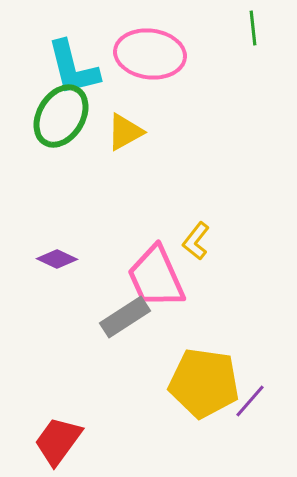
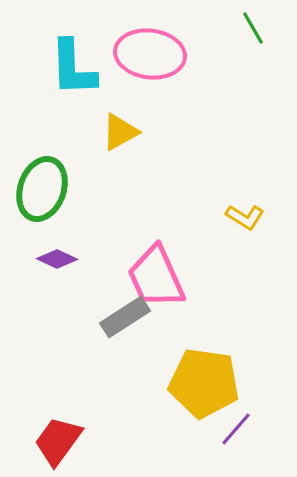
green line: rotated 24 degrees counterclockwise
cyan L-shape: rotated 12 degrees clockwise
green ellipse: moved 19 px left, 73 px down; rotated 12 degrees counterclockwise
yellow triangle: moved 5 px left
yellow L-shape: moved 49 px right, 24 px up; rotated 96 degrees counterclockwise
purple line: moved 14 px left, 28 px down
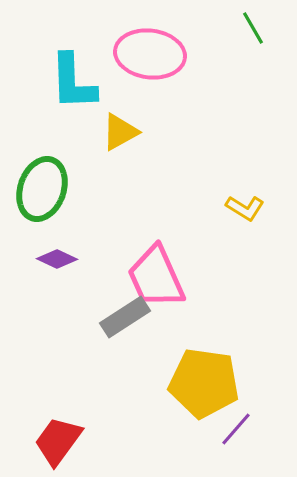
cyan L-shape: moved 14 px down
yellow L-shape: moved 9 px up
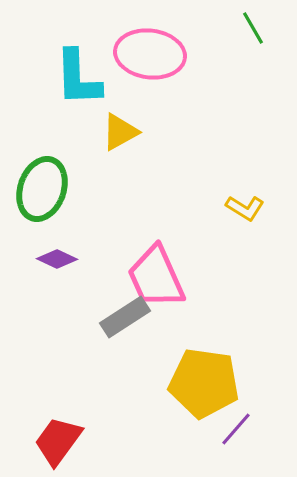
cyan L-shape: moved 5 px right, 4 px up
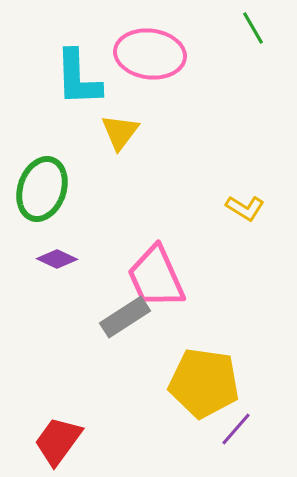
yellow triangle: rotated 24 degrees counterclockwise
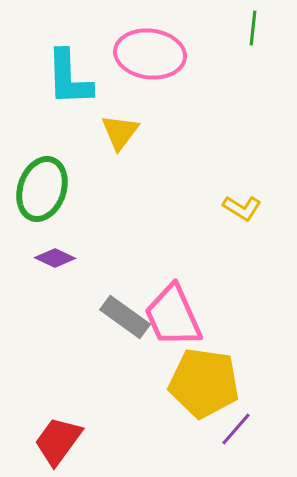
green line: rotated 36 degrees clockwise
cyan L-shape: moved 9 px left
yellow L-shape: moved 3 px left
purple diamond: moved 2 px left, 1 px up
pink trapezoid: moved 17 px right, 39 px down
gray rectangle: rotated 69 degrees clockwise
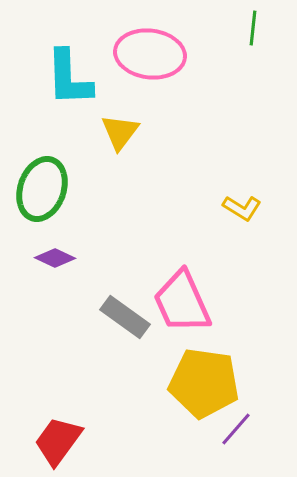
pink trapezoid: moved 9 px right, 14 px up
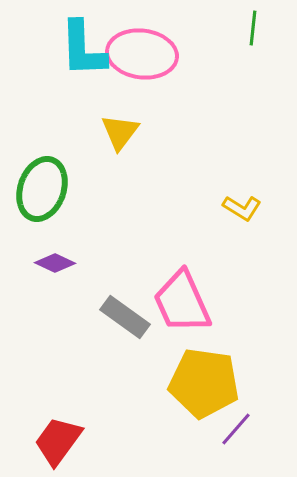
pink ellipse: moved 8 px left
cyan L-shape: moved 14 px right, 29 px up
purple diamond: moved 5 px down
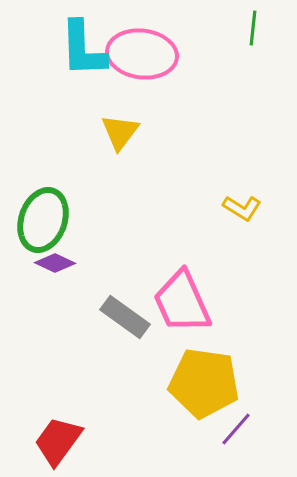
green ellipse: moved 1 px right, 31 px down
